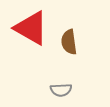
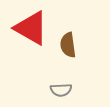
brown semicircle: moved 1 px left, 3 px down
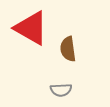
brown semicircle: moved 4 px down
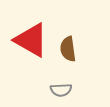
red triangle: moved 12 px down
